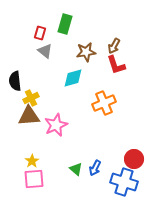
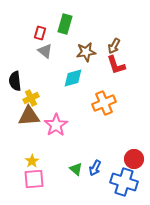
pink star: rotated 10 degrees counterclockwise
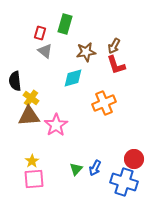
yellow cross: rotated 28 degrees counterclockwise
green triangle: rotated 32 degrees clockwise
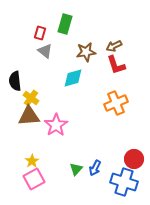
brown arrow: rotated 35 degrees clockwise
orange cross: moved 12 px right
pink square: rotated 25 degrees counterclockwise
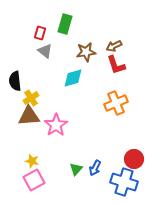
yellow cross: rotated 21 degrees clockwise
yellow star: rotated 24 degrees counterclockwise
pink square: moved 1 px down
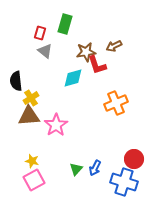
red L-shape: moved 19 px left
black semicircle: moved 1 px right
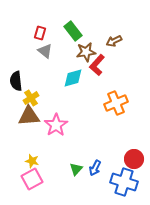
green rectangle: moved 8 px right, 7 px down; rotated 54 degrees counterclockwise
brown arrow: moved 5 px up
red L-shape: rotated 60 degrees clockwise
pink square: moved 2 px left, 1 px up
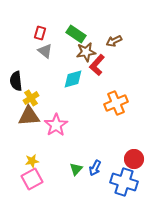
green rectangle: moved 3 px right, 3 px down; rotated 18 degrees counterclockwise
cyan diamond: moved 1 px down
yellow star: rotated 24 degrees counterclockwise
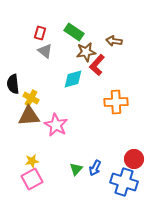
green rectangle: moved 2 px left, 2 px up
brown arrow: rotated 35 degrees clockwise
black semicircle: moved 3 px left, 3 px down
yellow cross: rotated 28 degrees counterclockwise
orange cross: moved 1 px up; rotated 20 degrees clockwise
pink star: rotated 10 degrees counterclockwise
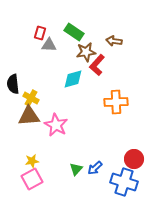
gray triangle: moved 4 px right, 6 px up; rotated 35 degrees counterclockwise
blue arrow: rotated 21 degrees clockwise
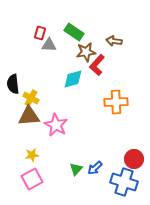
yellow star: moved 6 px up
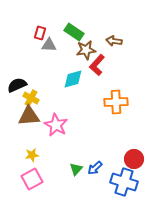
brown star: moved 2 px up
black semicircle: moved 4 px right, 1 px down; rotated 72 degrees clockwise
